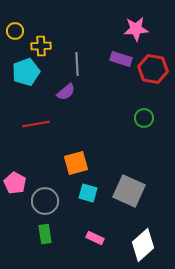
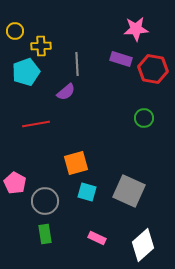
cyan square: moved 1 px left, 1 px up
pink rectangle: moved 2 px right
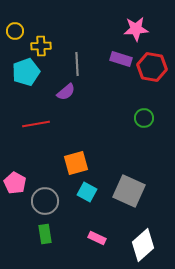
red hexagon: moved 1 px left, 2 px up
cyan square: rotated 12 degrees clockwise
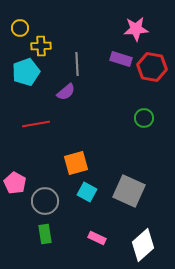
yellow circle: moved 5 px right, 3 px up
